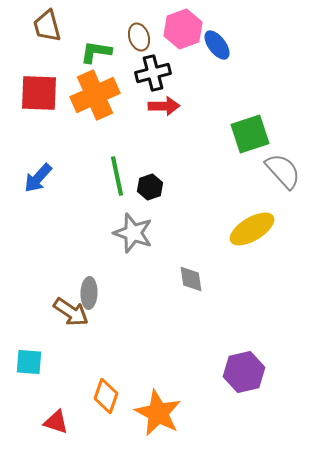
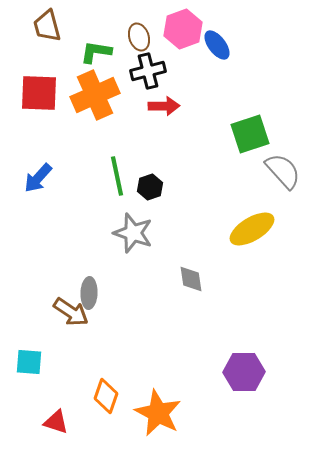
black cross: moved 5 px left, 2 px up
purple hexagon: rotated 12 degrees clockwise
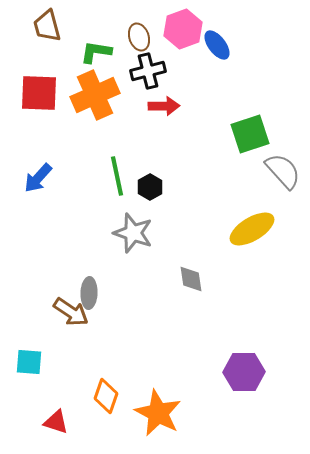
black hexagon: rotated 10 degrees counterclockwise
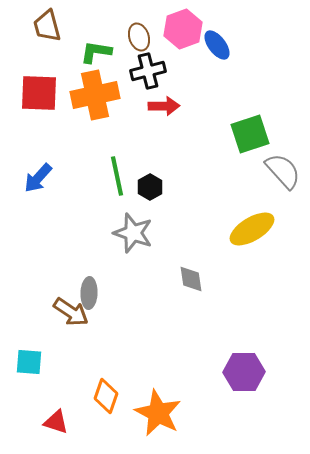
orange cross: rotated 12 degrees clockwise
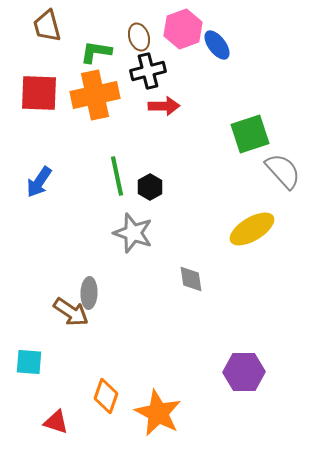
blue arrow: moved 1 px right, 4 px down; rotated 8 degrees counterclockwise
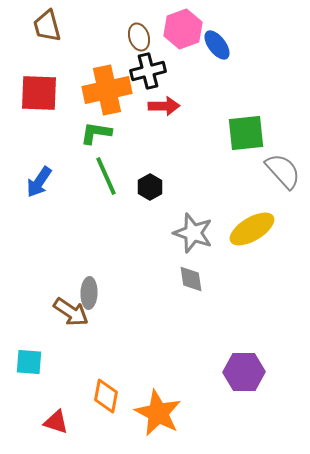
green L-shape: moved 81 px down
orange cross: moved 12 px right, 5 px up
green square: moved 4 px left, 1 px up; rotated 12 degrees clockwise
green line: moved 11 px left; rotated 12 degrees counterclockwise
gray star: moved 60 px right
orange diamond: rotated 8 degrees counterclockwise
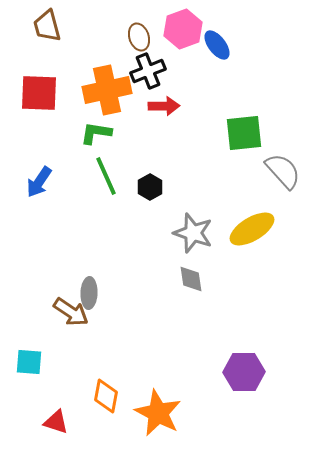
black cross: rotated 8 degrees counterclockwise
green square: moved 2 px left
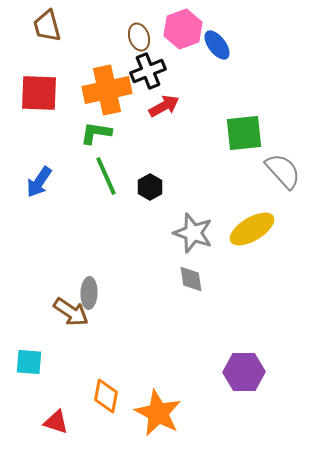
red arrow: rotated 28 degrees counterclockwise
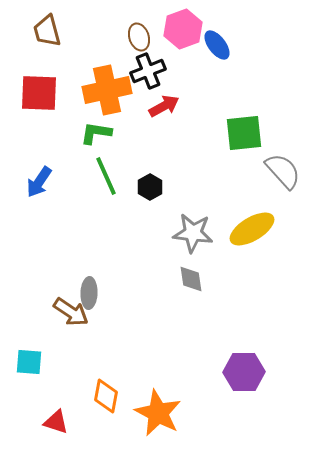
brown trapezoid: moved 5 px down
gray star: rotated 12 degrees counterclockwise
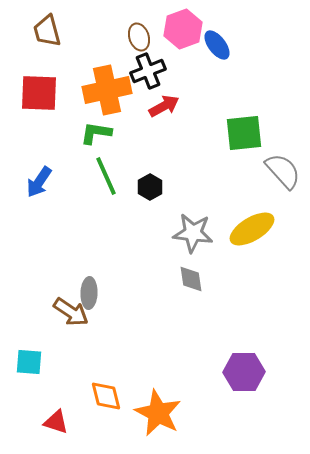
orange diamond: rotated 24 degrees counterclockwise
